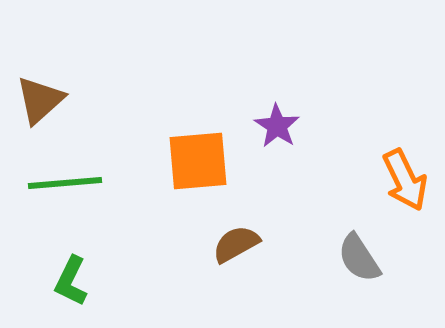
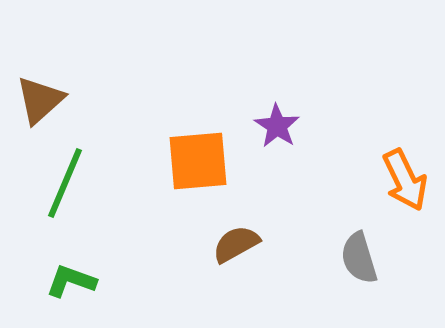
green line: rotated 62 degrees counterclockwise
gray semicircle: rotated 16 degrees clockwise
green L-shape: rotated 84 degrees clockwise
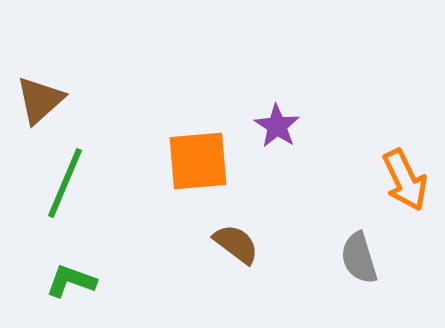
brown semicircle: rotated 66 degrees clockwise
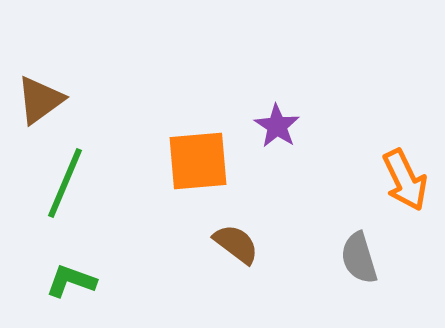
brown triangle: rotated 6 degrees clockwise
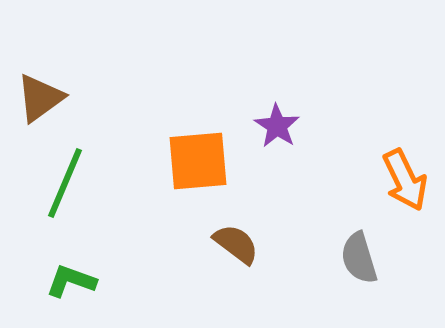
brown triangle: moved 2 px up
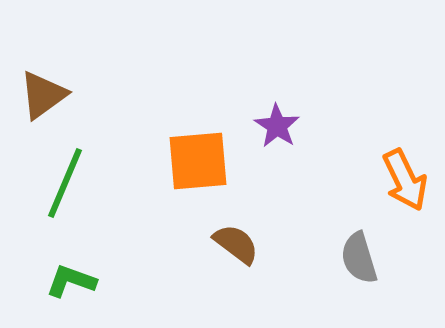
brown triangle: moved 3 px right, 3 px up
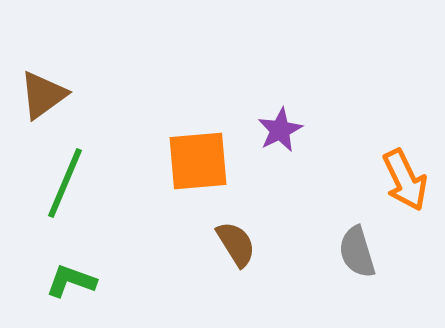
purple star: moved 3 px right, 4 px down; rotated 12 degrees clockwise
brown semicircle: rotated 21 degrees clockwise
gray semicircle: moved 2 px left, 6 px up
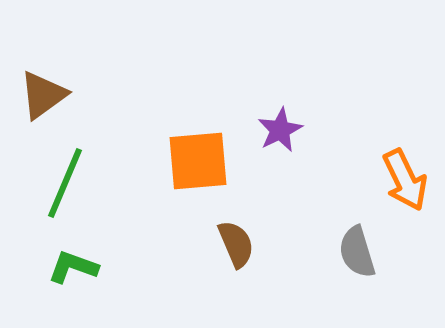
brown semicircle: rotated 9 degrees clockwise
green L-shape: moved 2 px right, 14 px up
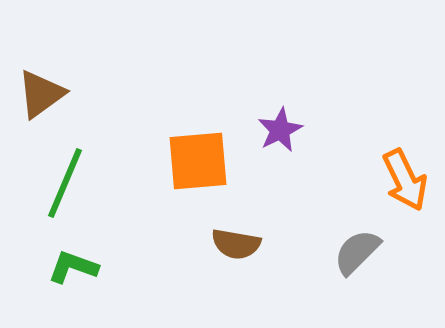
brown triangle: moved 2 px left, 1 px up
brown semicircle: rotated 123 degrees clockwise
gray semicircle: rotated 62 degrees clockwise
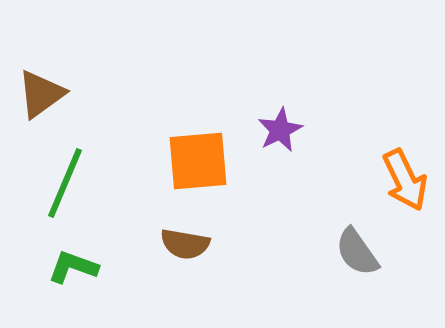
brown semicircle: moved 51 px left
gray semicircle: rotated 80 degrees counterclockwise
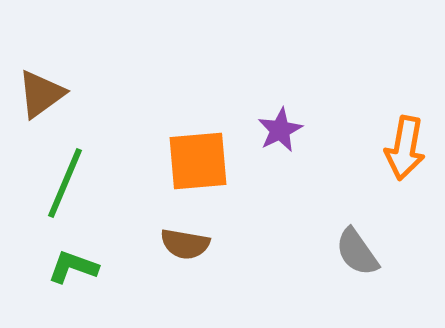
orange arrow: moved 32 px up; rotated 36 degrees clockwise
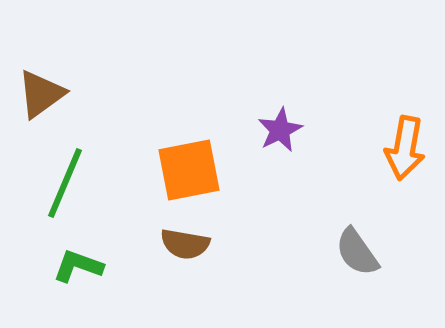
orange square: moved 9 px left, 9 px down; rotated 6 degrees counterclockwise
green L-shape: moved 5 px right, 1 px up
